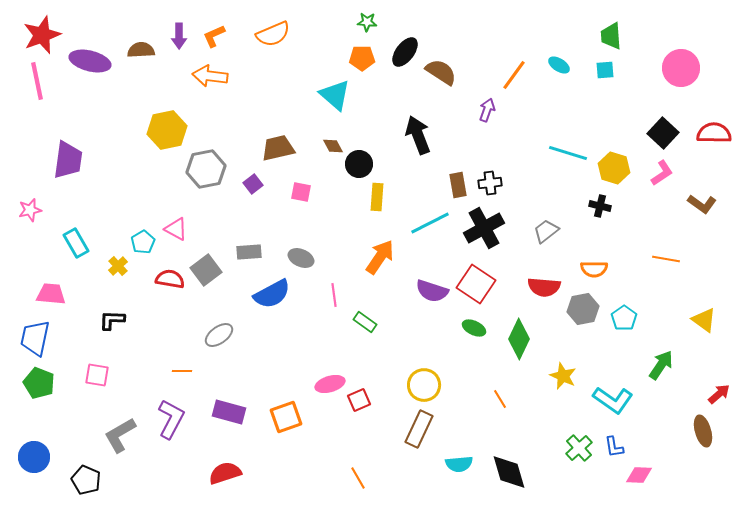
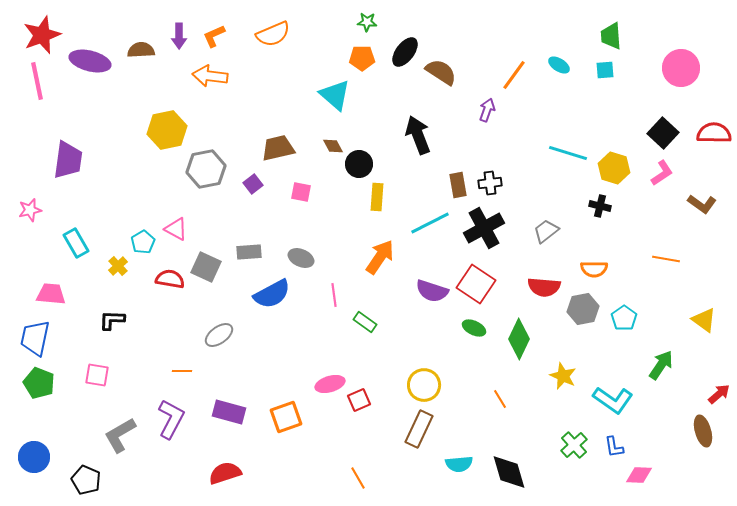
gray square at (206, 270): moved 3 px up; rotated 28 degrees counterclockwise
green cross at (579, 448): moved 5 px left, 3 px up
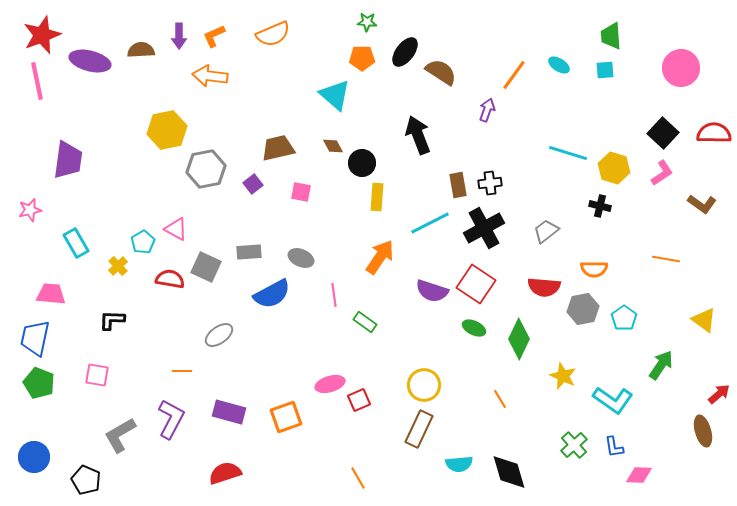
black circle at (359, 164): moved 3 px right, 1 px up
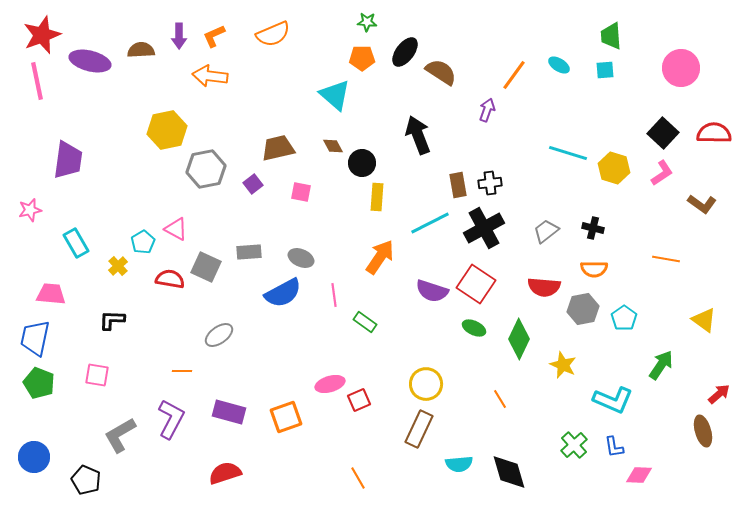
black cross at (600, 206): moved 7 px left, 22 px down
blue semicircle at (272, 294): moved 11 px right, 1 px up
yellow star at (563, 376): moved 11 px up
yellow circle at (424, 385): moved 2 px right, 1 px up
cyan L-shape at (613, 400): rotated 12 degrees counterclockwise
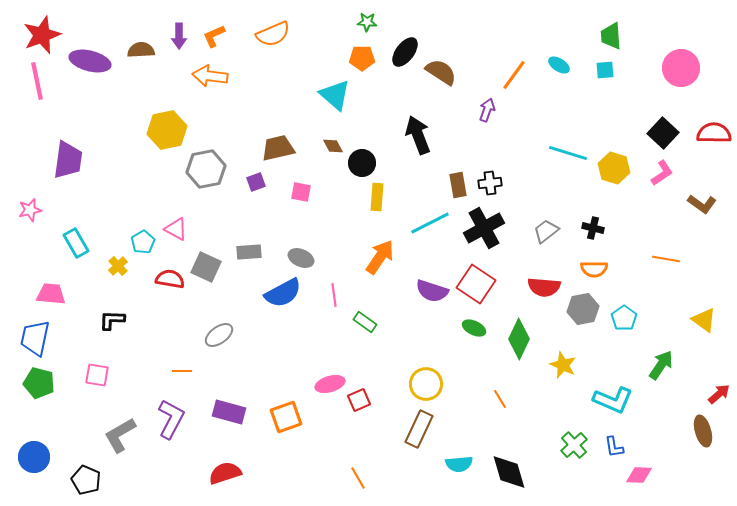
purple square at (253, 184): moved 3 px right, 2 px up; rotated 18 degrees clockwise
green pentagon at (39, 383): rotated 8 degrees counterclockwise
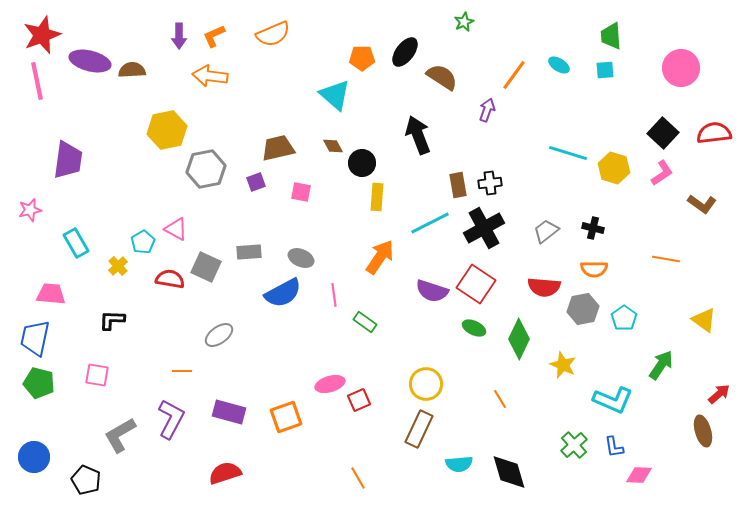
green star at (367, 22): moved 97 px right; rotated 30 degrees counterclockwise
brown semicircle at (141, 50): moved 9 px left, 20 px down
brown semicircle at (441, 72): moved 1 px right, 5 px down
red semicircle at (714, 133): rotated 8 degrees counterclockwise
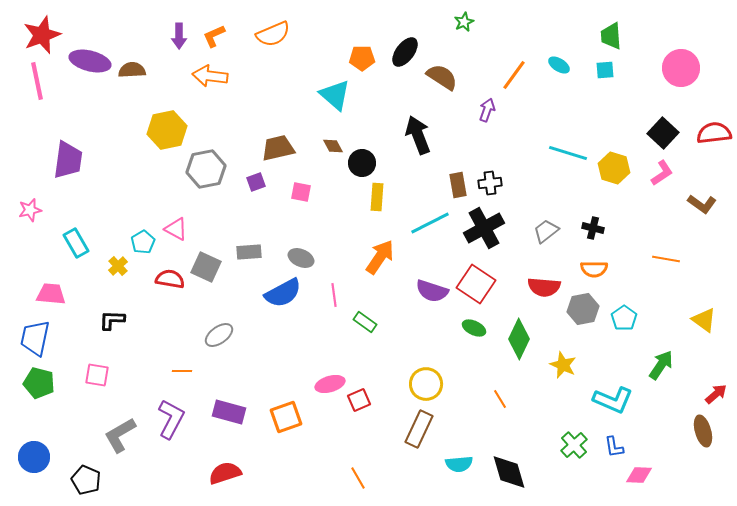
red arrow at (719, 394): moved 3 px left
